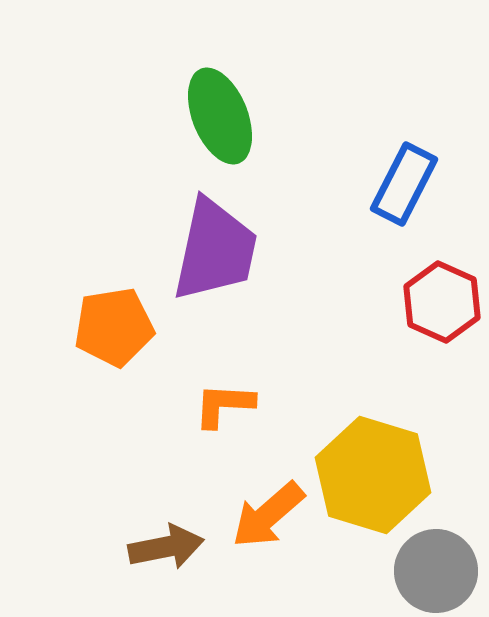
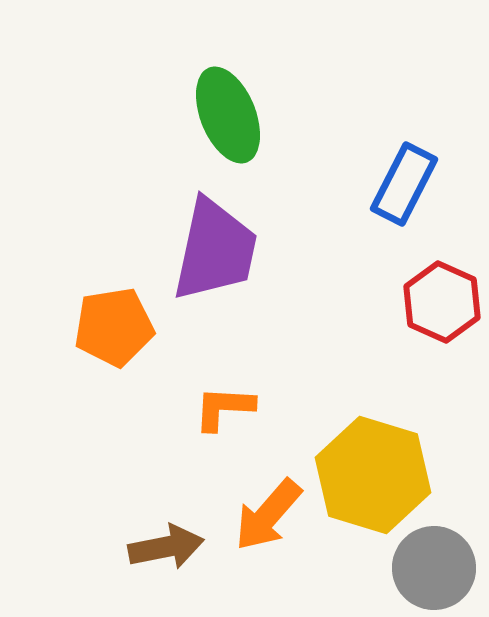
green ellipse: moved 8 px right, 1 px up
orange L-shape: moved 3 px down
orange arrow: rotated 8 degrees counterclockwise
gray circle: moved 2 px left, 3 px up
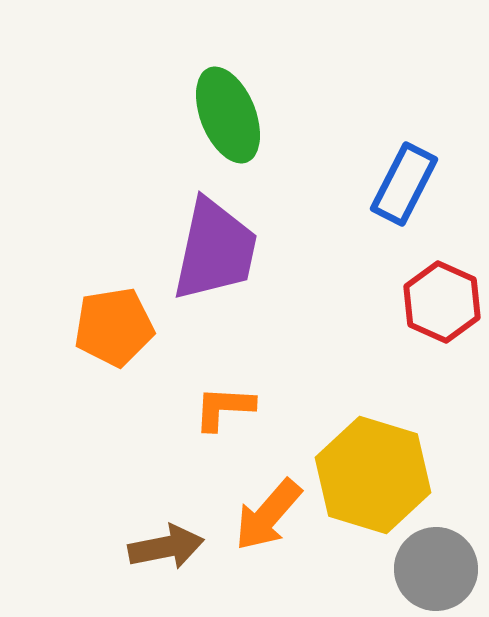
gray circle: moved 2 px right, 1 px down
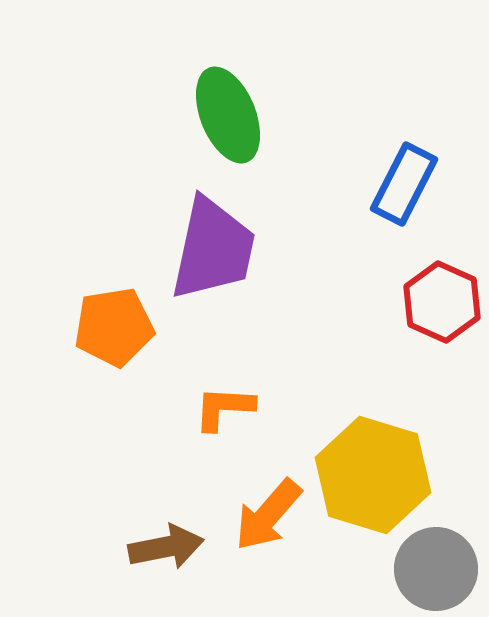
purple trapezoid: moved 2 px left, 1 px up
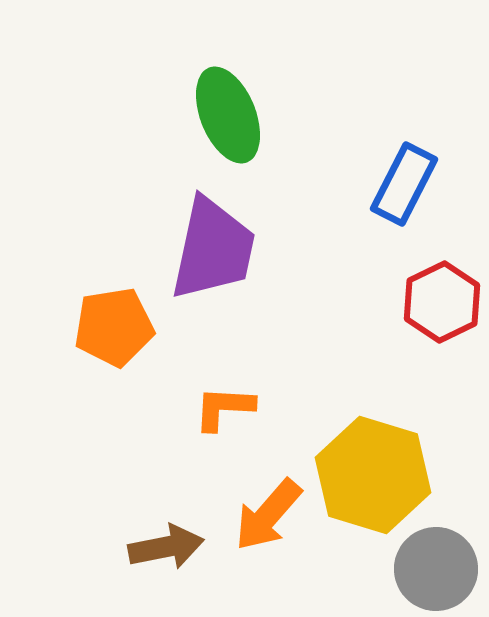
red hexagon: rotated 10 degrees clockwise
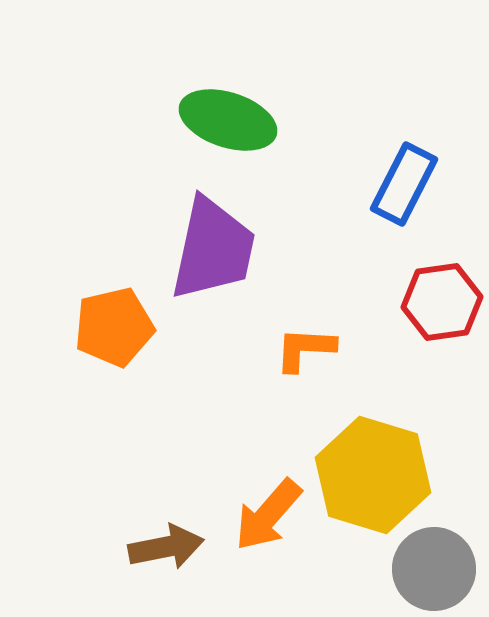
green ellipse: moved 5 px down; rotated 50 degrees counterclockwise
red hexagon: rotated 18 degrees clockwise
orange pentagon: rotated 4 degrees counterclockwise
orange L-shape: moved 81 px right, 59 px up
gray circle: moved 2 px left
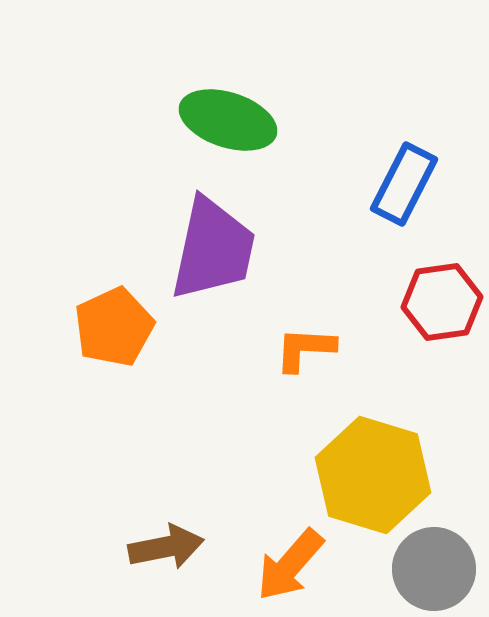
orange pentagon: rotated 12 degrees counterclockwise
orange arrow: moved 22 px right, 50 px down
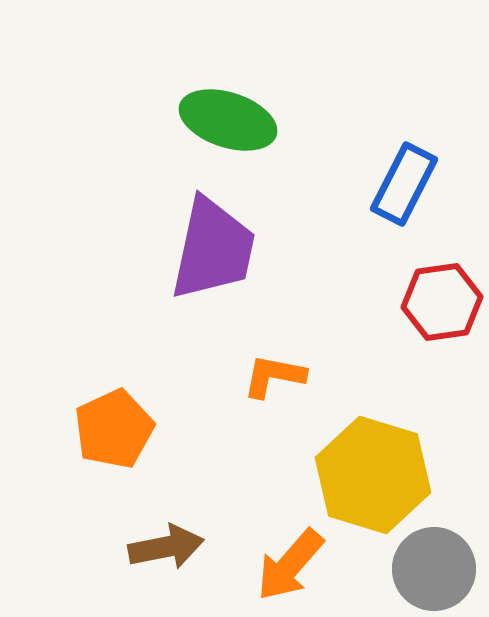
orange pentagon: moved 102 px down
orange L-shape: moved 31 px left, 27 px down; rotated 8 degrees clockwise
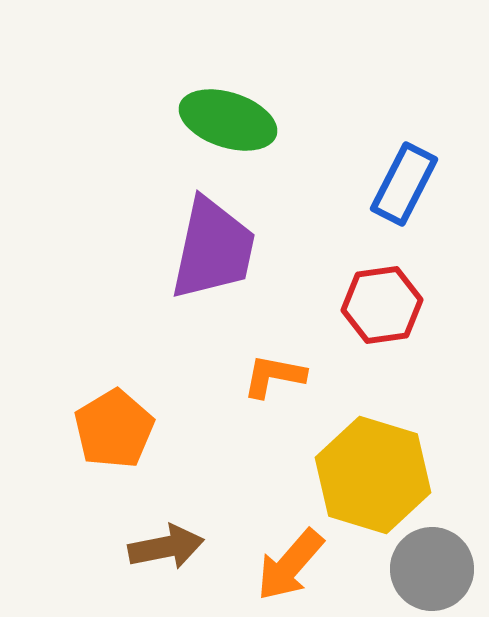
red hexagon: moved 60 px left, 3 px down
orange pentagon: rotated 6 degrees counterclockwise
gray circle: moved 2 px left
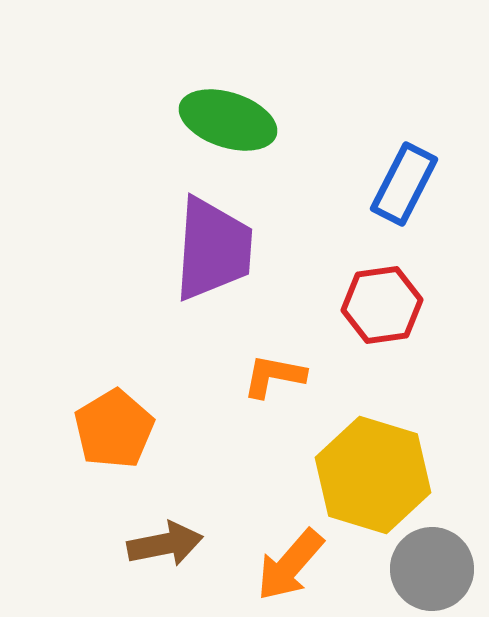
purple trapezoid: rotated 8 degrees counterclockwise
brown arrow: moved 1 px left, 3 px up
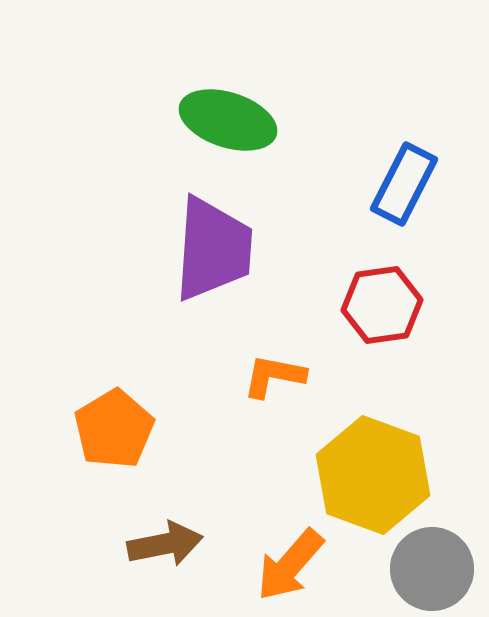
yellow hexagon: rotated 3 degrees clockwise
